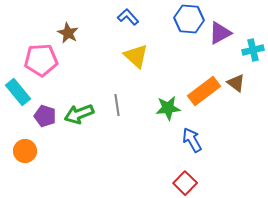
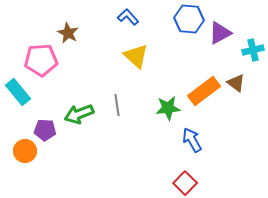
purple pentagon: moved 14 px down; rotated 15 degrees counterclockwise
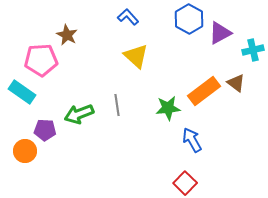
blue hexagon: rotated 24 degrees clockwise
brown star: moved 1 px left, 2 px down
cyan rectangle: moved 4 px right; rotated 16 degrees counterclockwise
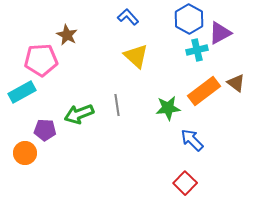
cyan cross: moved 56 px left
cyan rectangle: rotated 64 degrees counterclockwise
blue arrow: rotated 15 degrees counterclockwise
orange circle: moved 2 px down
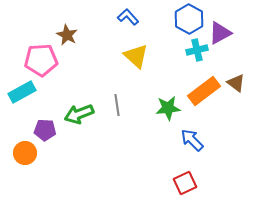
red square: rotated 20 degrees clockwise
